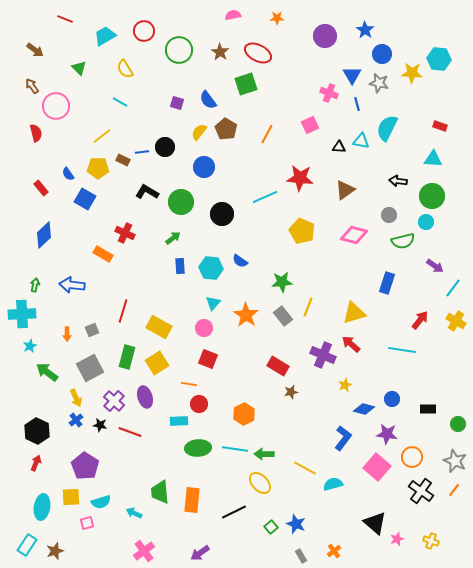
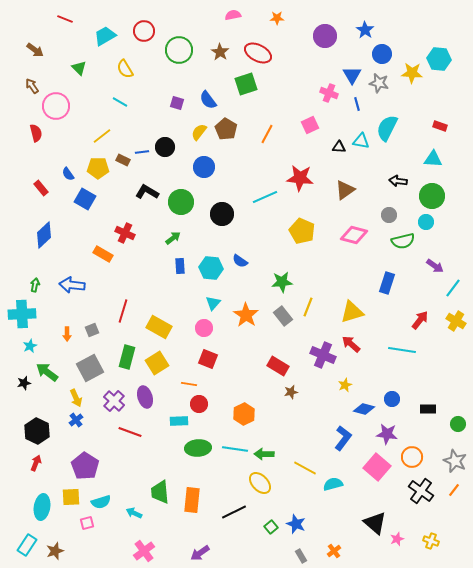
yellow triangle at (354, 313): moved 2 px left, 1 px up
black star at (100, 425): moved 76 px left, 42 px up; rotated 24 degrees counterclockwise
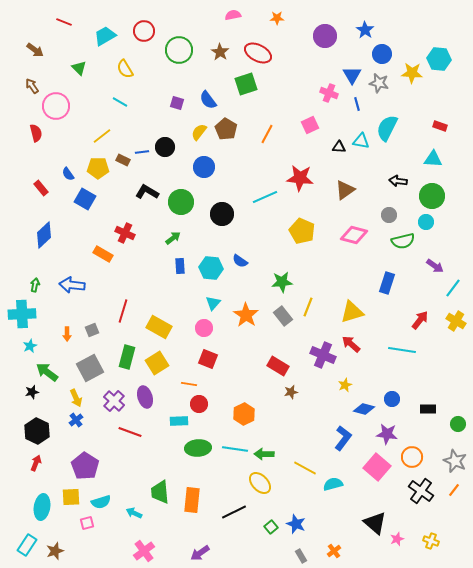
red line at (65, 19): moved 1 px left, 3 px down
black star at (24, 383): moved 8 px right, 9 px down
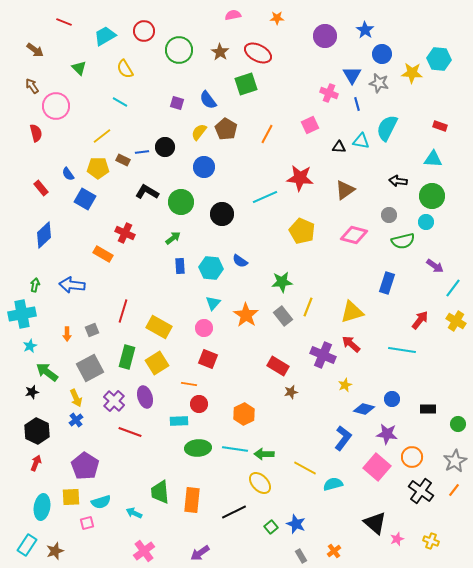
cyan cross at (22, 314): rotated 8 degrees counterclockwise
gray star at (455, 461): rotated 20 degrees clockwise
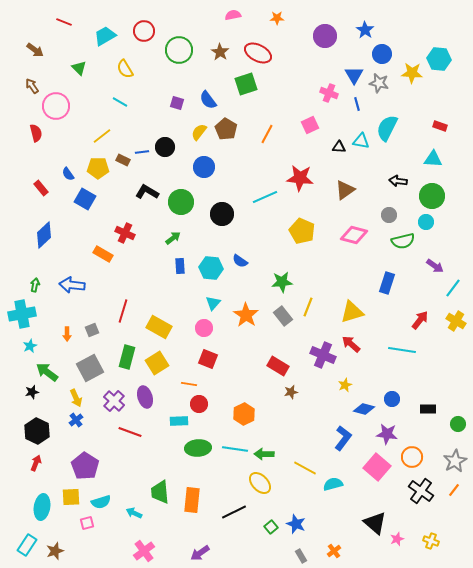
blue triangle at (352, 75): moved 2 px right
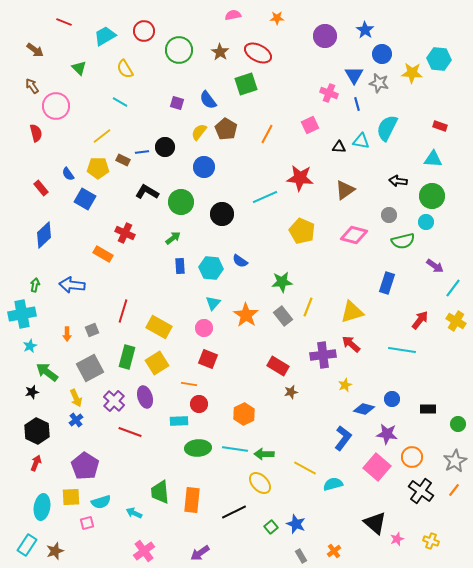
purple cross at (323, 355): rotated 30 degrees counterclockwise
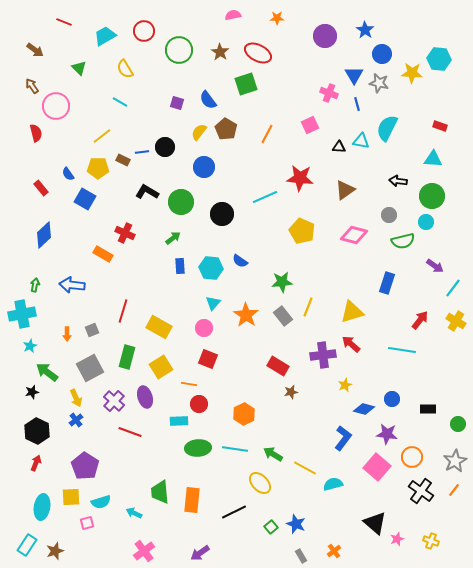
yellow square at (157, 363): moved 4 px right, 4 px down
green arrow at (264, 454): moved 9 px right; rotated 30 degrees clockwise
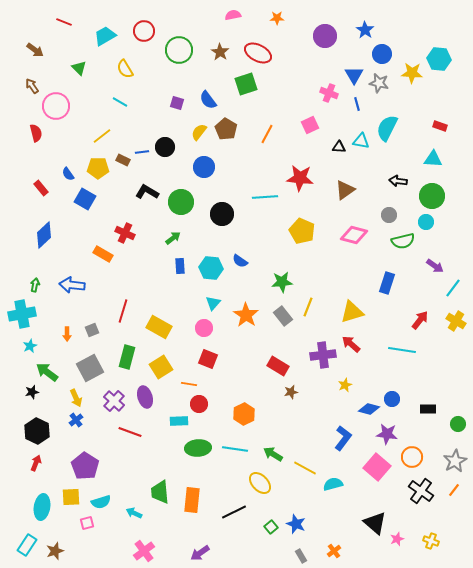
cyan line at (265, 197): rotated 20 degrees clockwise
blue diamond at (364, 409): moved 5 px right
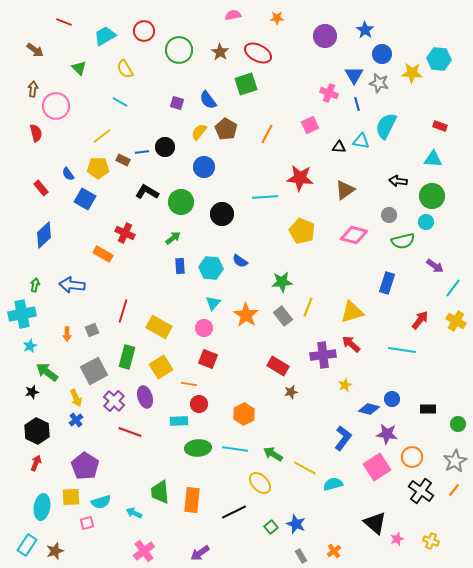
brown arrow at (32, 86): moved 1 px right, 3 px down; rotated 42 degrees clockwise
cyan semicircle at (387, 128): moved 1 px left, 2 px up
gray square at (90, 368): moved 4 px right, 3 px down
pink square at (377, 467): rotated 16 degrees clockwise
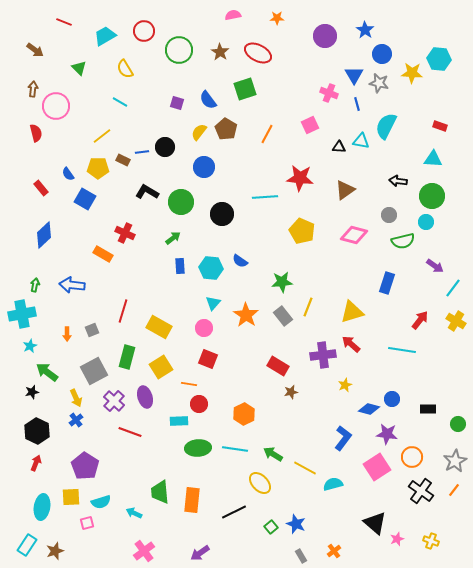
green square at (246, 84): moved 1 px left, 5 px down
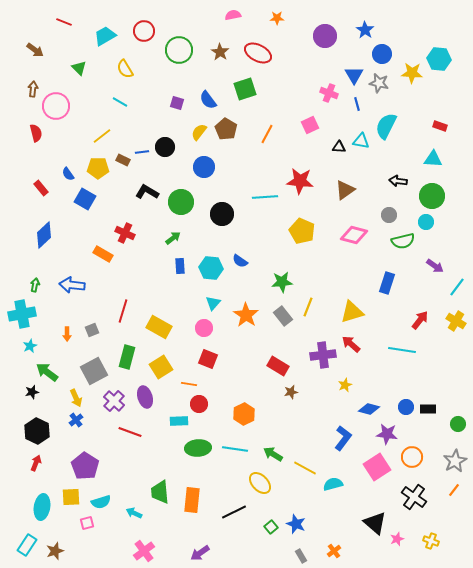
red star at (300, 178): moved 3 px down
cyan line at (453, 288): moved 4 px right, 1 px up
blue circle at (392, 399): moved 14 px right, 8 px down
black cross at (421, 491): moved 7 px left, 6 px down
